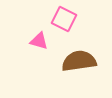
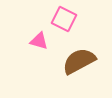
brown semicircle: rotated 20 degrees counterclockwise
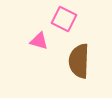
brown semicircle: rotated 60 degrees counterclockwise
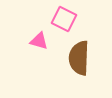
brown semicircle: moved 3 px up
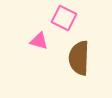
pink square: moved 1 px up
